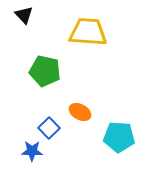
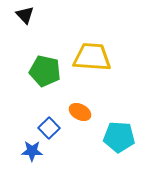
black triangle: moved 1 px right
yellow trapezoid: moved 4 px right, 25 px down
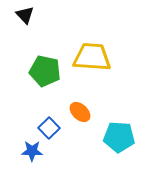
orange ellipse: rotated 15 degrees clockwise
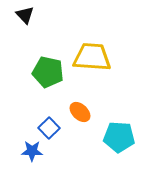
green pentagon: moved 3 px right, 1 px down
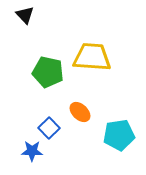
cyan pentagon: moved 2 px up; rotated 12 degrees counterclockwise
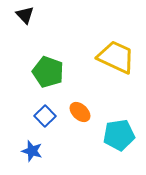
yellow trapezoid: moved 24 px right; rotated 21 degrees clockwise
green pentagon: rotated 8 degrees clockwise
blue square: moved 4 px left, 12 px up
blue star: rotated 15 degrees clockwise
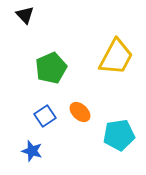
yellow trapezoid: rotated 93 degrees clockwise
green pentagon: moved 3 px right, 4 px up; rotated 28 degrees clockwise
blue square: rotated 10 degrees clockwise
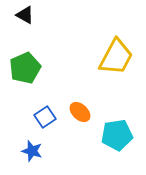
black triangle: rotated 18 degrees counterclockwise
green pentagon: moved 26 px left
blue square: moved 1 px down
cyan pentagon: moved 2 px left
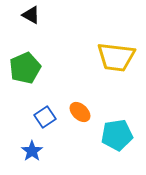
black triangle: moved 6 px right
yellow trapezoid: rotated 69 degrees clockwise
blue star: rotated 20 degrees clockwise
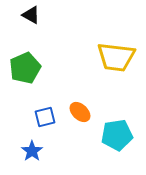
blue square: rotated 20 degrees clockwise
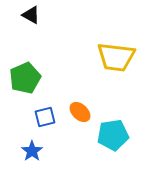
green pentagon: moved 10 px down
cyan pentagon: moved 4 px left
